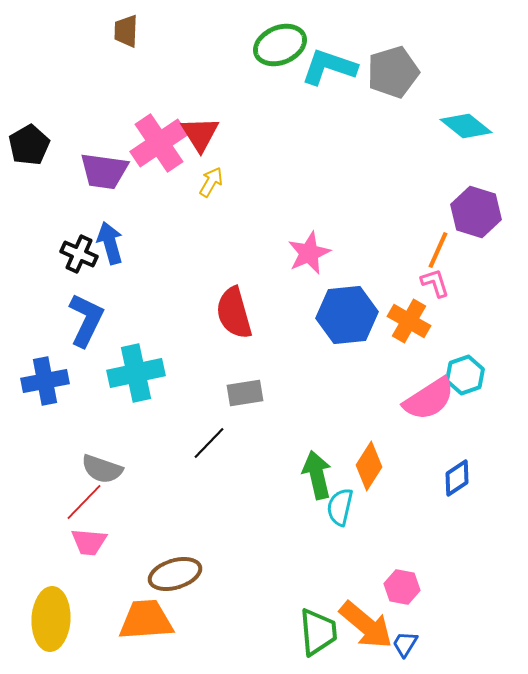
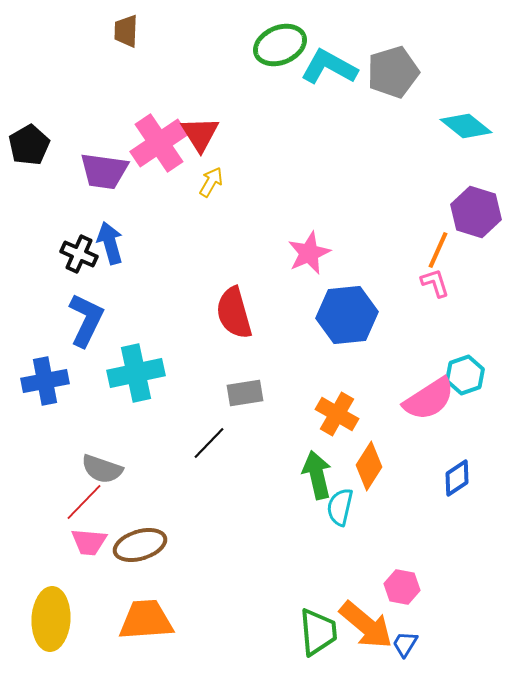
cyan L-shape: rotated 10 degrees clockwise
orange cross: moved 72 px left, 93 px down
brown ellipse: moved 35 px left, 29 px up
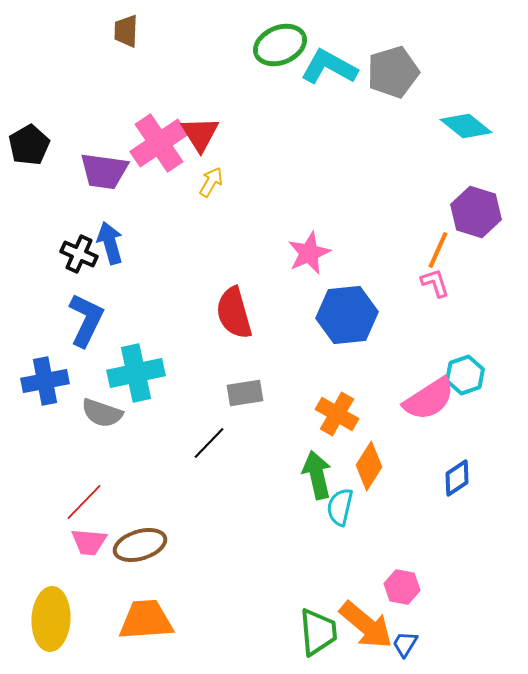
gray semicircle: moved 56 px up
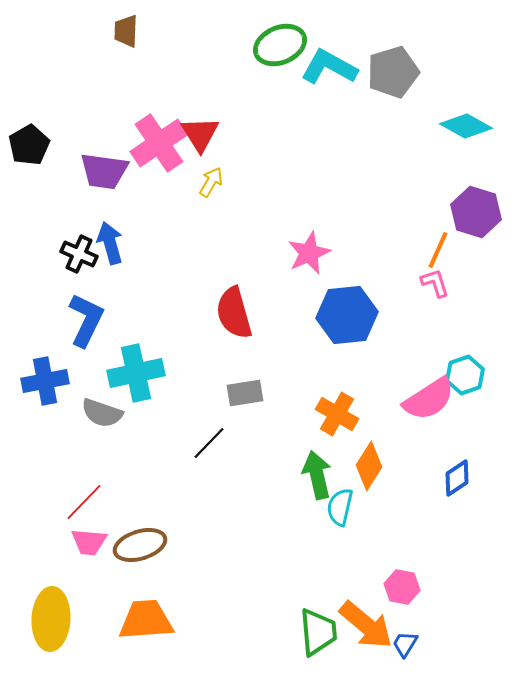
cyan diamond: rotated 9 degrees counterclockwise
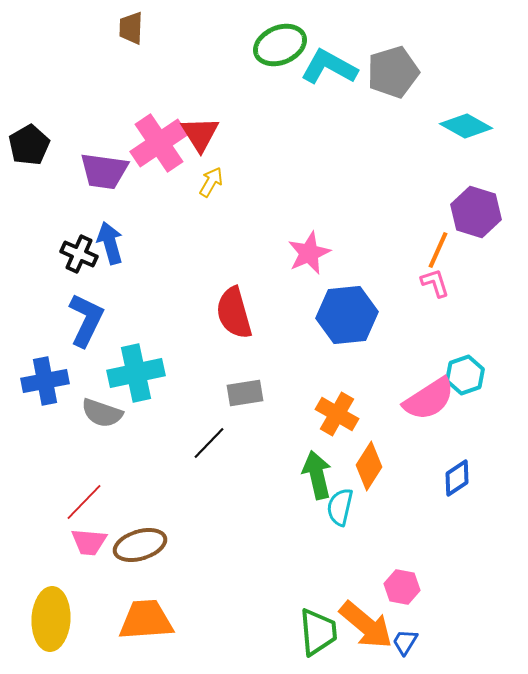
brown trapezoid: moved 5 px right, 3 px up
blue trapezoid: moved 2 px up
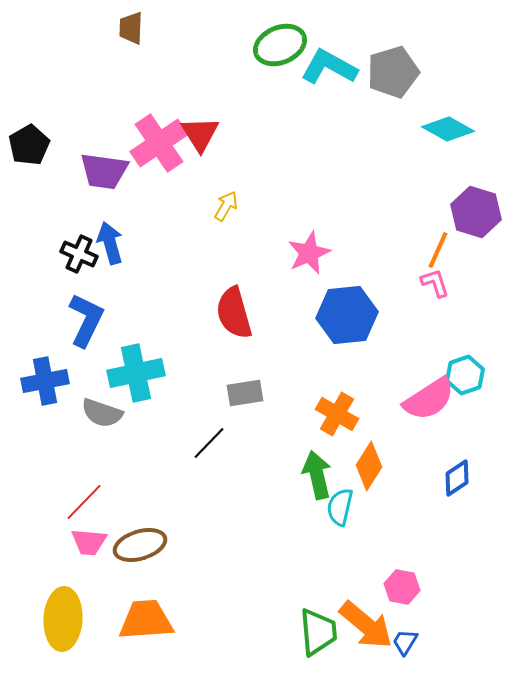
cyan diamond: moved 18 px left, 3 px down
yellow arrow: moved 15 px right, 24 px down
yellow ellipse: moved 12 px right
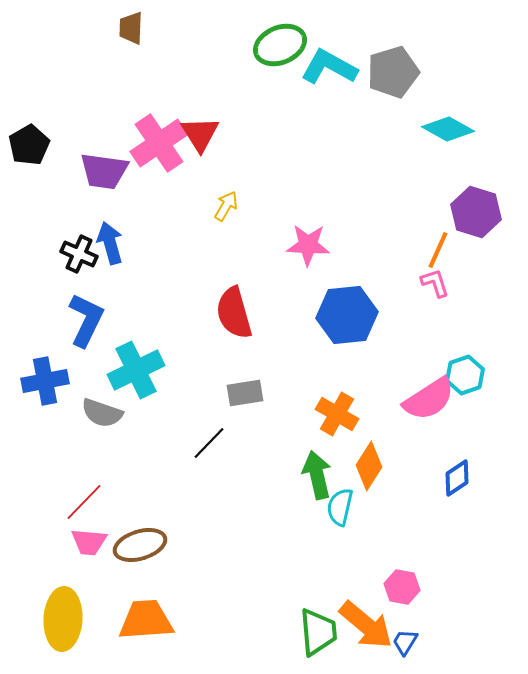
pink star: moved 1 px left, 8 px up; rotated 27 degrees clockwise
cyan cross: moved 3 px up; rotated 14 degrees counterclockwise
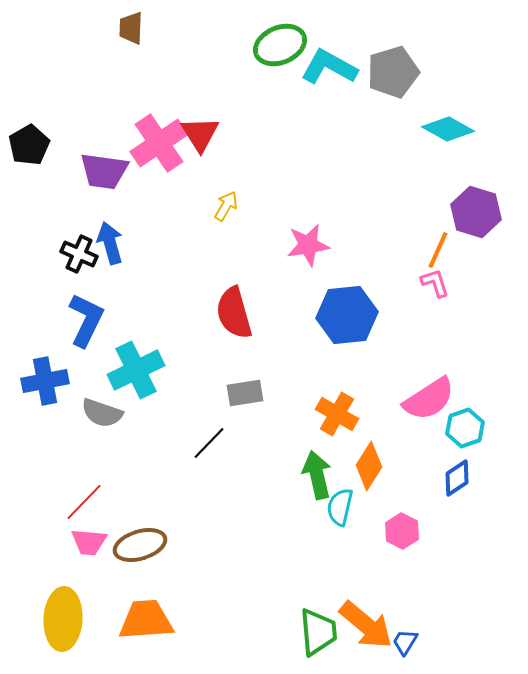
pink star: rotated 12 degrees counterclockwise
cyan hexagon: moved 53 px down
pink hexagon: moved 56 px up; rotated 16 degrees clockwise
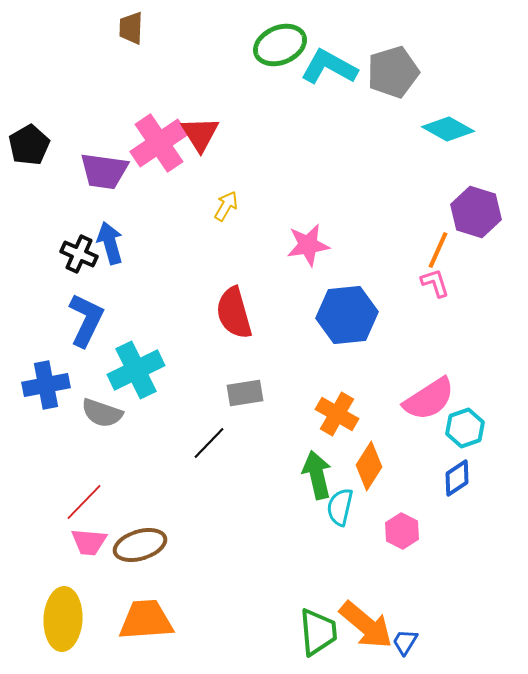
blue cross: moved 1 px right, 4 px down
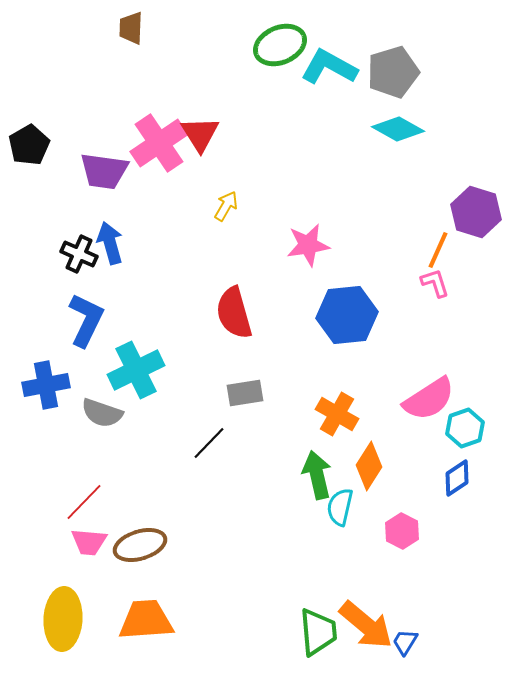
cyan diamond: moved 50 px left
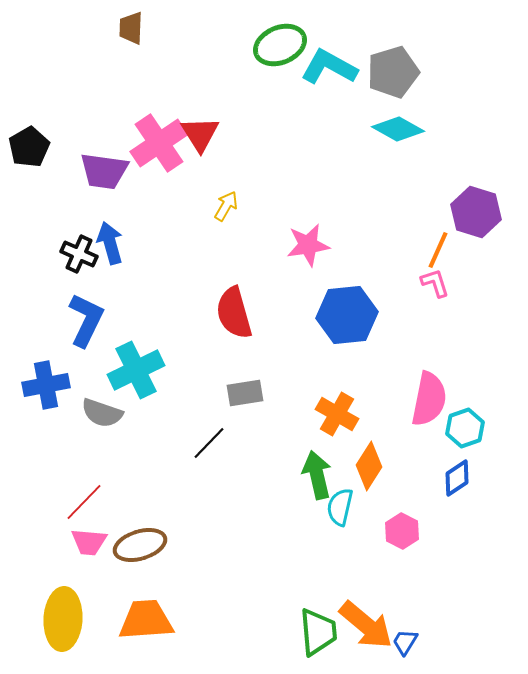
black pentagon: moved 2 px down
pink semicircle: rotated 46 degrees counterclockwise
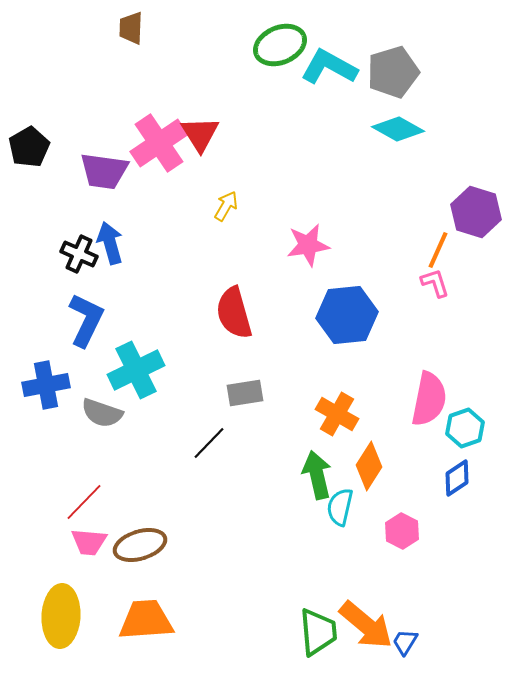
yellow ellipse: moved 2 px left, 3 px up
